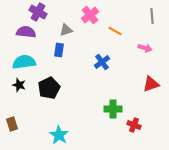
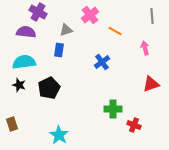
pink arrow: rotated 120 degrees counterclockwise
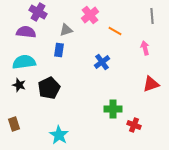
brown rectangle: moved 2 px right
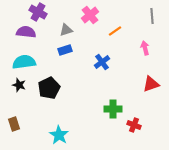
orange line: rotated 64 degrees counterclockwise
blue rectangle: moved 6 px right; rotated 64 degrees clockwise
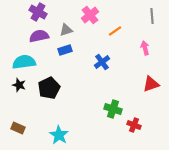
purple semicircle: moved 13 px right, 4 px down; rotated 18 degrees counterclockwise
green cross: rotated 18 degrees clockwise
brown rectangle: moved 4 px right, 4 px down; rotated 48 degrees counterclockwise
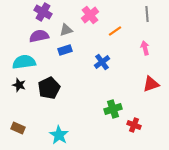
purple cross: moved 5 px right
gray line: moved 5 px left, 2 px up
green cross: rotated 36 degrees counterclockwise
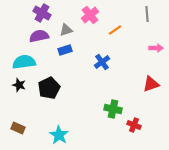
purple cross: moved 1 px left, 1 px down
orange line: moved 1 px up
pink arrow: moved 11 px right; rotated 104 degrees clockwise
green cross: rotated 30 degrees clockwise
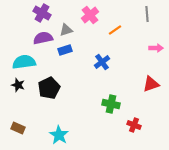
purple semicircle: moved 4 px right, 2 px down
black star: moved 1 px left
green cross: moved 2 px left, 5 px up
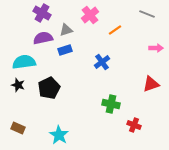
gray line: rotated 63 degrees counterclockwise
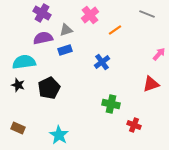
pink arrow: moved 3 px right, 6 px down; rotated 48 degrees counterclockwise
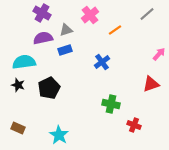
gray line: rotated 63 degrees counterclockwise
